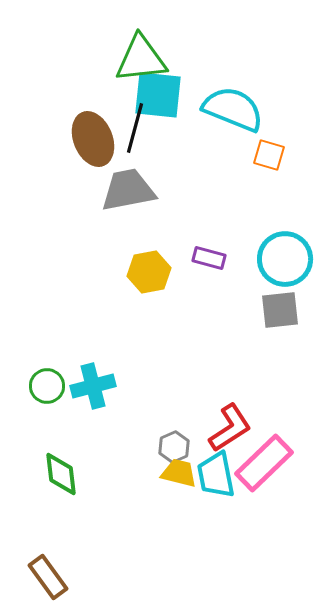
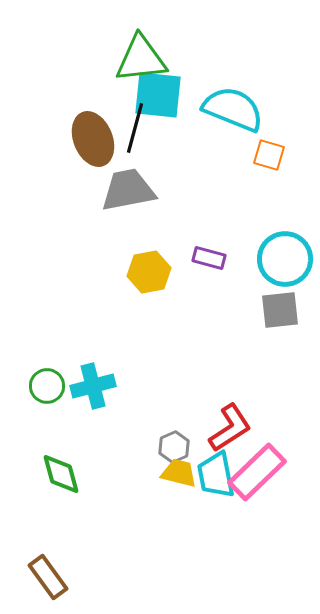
pink rectangle: moved 7 px left, 9 px down
green diamond: rotated 9 degrees counterclockwise
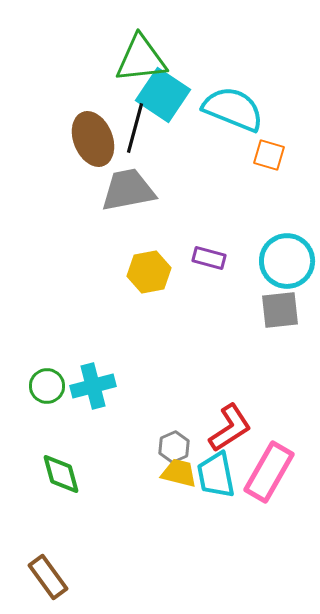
cyan square: moved 5 px right; rotated 28 degrees clockwise
cyan circle: moved 2 px right, 2 px down
pink rectangle: moved 12 px right; rotated 16 degrees counterclockwise
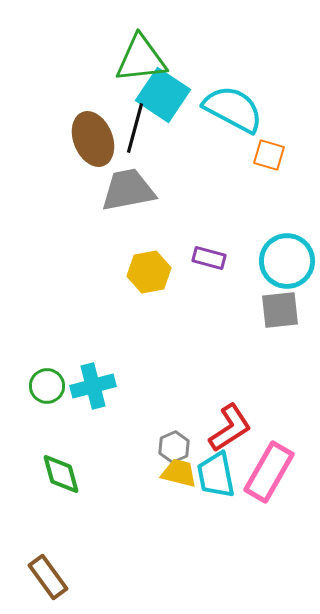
cyan semicircle: rotated 6 degrees clockwise
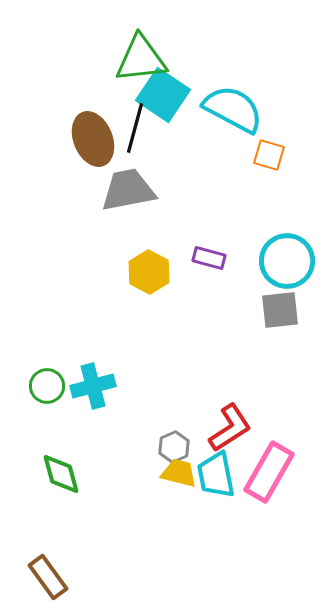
yellow hexagon: rotated 21 degrees counterclockwise
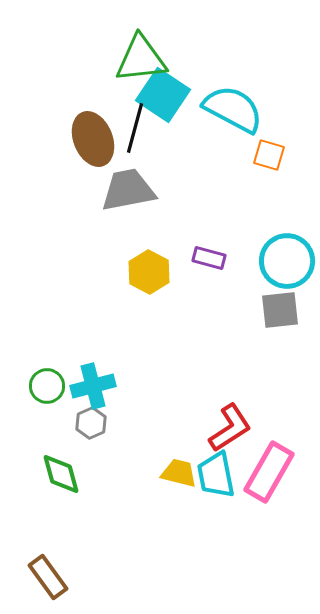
gray hexagon: moved 83 px left, 24 px up
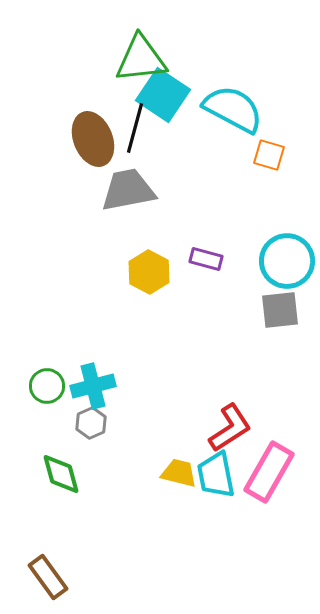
purple rectangle: moved 3 px left, 1 px down
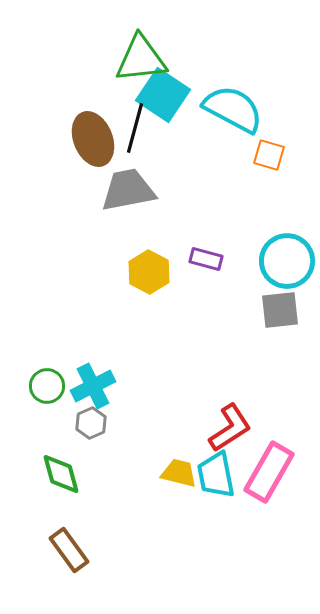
cyan cross: rotated 12 degrees counterclockwise
brown rectangle: moved 21 px right, 27 px up
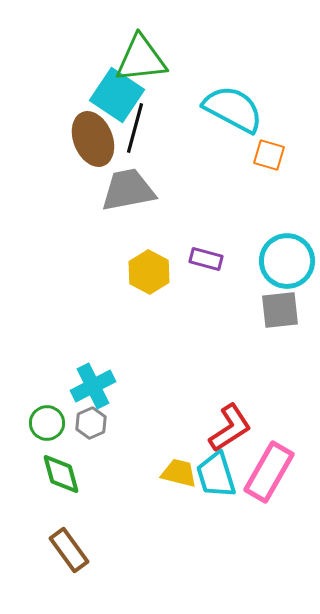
cyan square: moved 46 px left
green circle: moved 37 px down
cyan trapezoid: rotated 6 degrees counterclockwise
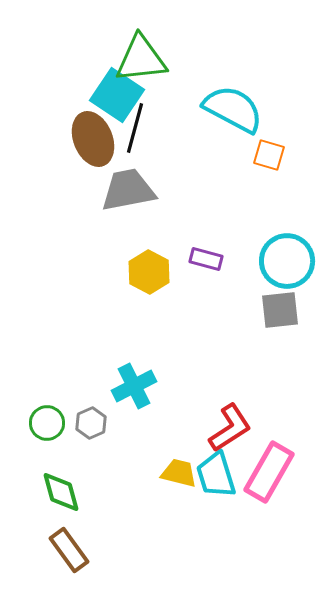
cyan cross: moved 41 px right
green diamond: moved 18 px down
